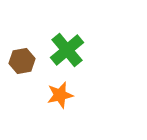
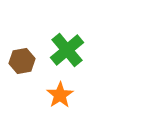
orange star: rotated 20 degrees counterclockwise
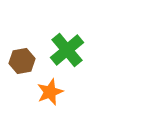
orange star: moved 10 px left, 3 px up; rotated 12 degrees clockwise
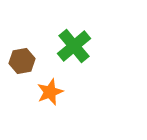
green cross: moved 7 px right, 4 px up
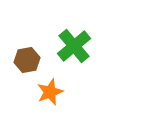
brown hexagon: moved 5 px right, 1 px up
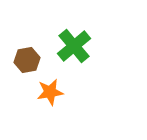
orange star: rotated 12 degrees clockwise
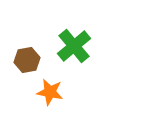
orange star: rotated 20 degrees clockwise
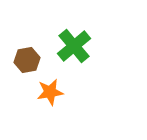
orange star: rotated 20 degrees counterclockwise
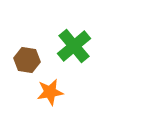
brown hexagon: rotated 20 degrees clockwise
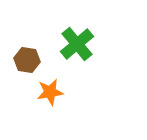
green cross: moved 3 px right, 2 px up
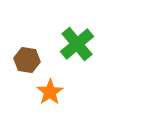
orange star: rotated 24 degrees counterclockwise
